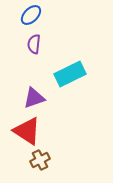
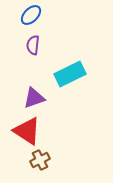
purple semicircle: moved 1 px left, 1 px down
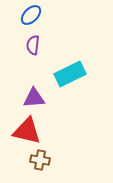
purple triangle: rotated 15 degrees clockwise
red triangle: rotated 20 degrees counterclockwise
brown cross: rotated 36 degrees clockwise
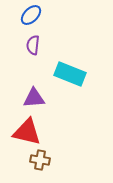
cyan rectangle: rotated 48 degrees clockwise
red triangle: moved 1 px down
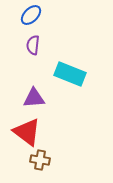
red triangle: rotated 24 degrees clockwise
